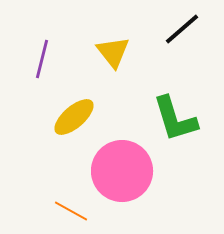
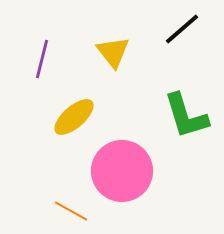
green L-shape: moved 11 px right, 3 px up
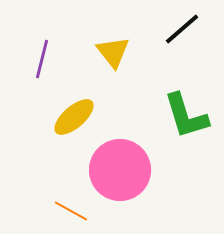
pink circle: moved 2 px left, 1 px up
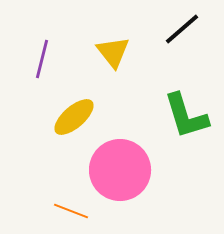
orange line: rotated 8 degrees counterclockwise
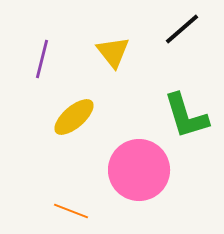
pink circle: moved 19 px right
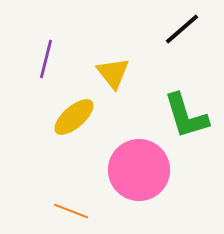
yellow triangle: moved 21 px down
purple line: moved 4 px right
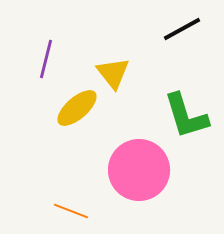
black line: rotated 12 degrees clockwise
yellow ellipse: moved 3 px right, 9 px up
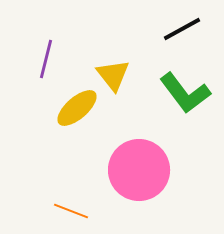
yellow triangle: moved 2 px down
green L-shape: moved 1 px left, 23 px up; rotated 20 degrees counterclockwise
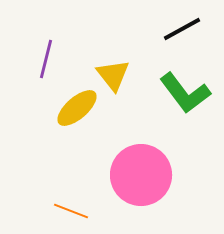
pink circle: moved 2 px right, 5 px down
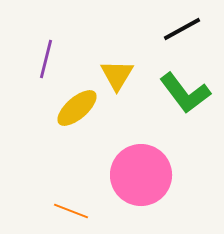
yellow triangle: moved 4 px right; rotated 9 degrees clockwise
